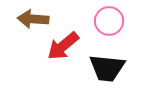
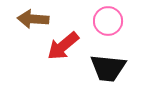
pink circle: moved 1 px left
black trapezoid: moved 1 px right
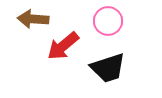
black trapezoid: rotated 24 degrees counterclockwise
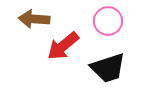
brown arrow: moved 1 px right
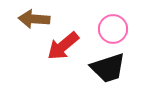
pink circle: moved 5 px right, 8 px down
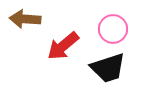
brown arrow: moved 9 px left
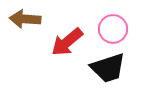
red arrow: moved 4 px right, 4 px up
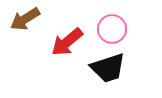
brown arrow: rotated 36 degrees counterclockwise
pink circle: moved 1 px left
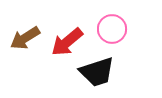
brown arrow: moved 19 px down
black trapezoid: moved 11 px left, 4 px down
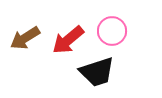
pink circle: moved 2 px down
red arrow: moved 1 px right, 2 px up
